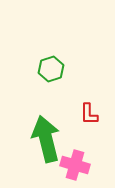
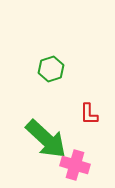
green arrow: rotated 147 degrees clockwise
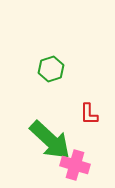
green arrow: moved 4 px right, 1 px down
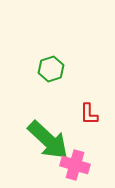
green arrow: moved 2 px left
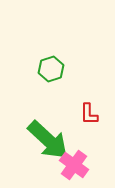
pink cross: moved 1 px left; rotated 20 degrees clockwise
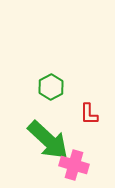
green hexagon: moved 18 px down; rotated 10 degrees counterclockwise
pink cross: rotated 20 degrees counterclockwise
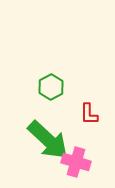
pink cross: moved 2 px right, 3 px up
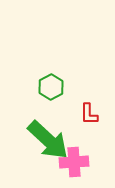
pink cross: moved 2 px left; rotated 20 degrees counterclockwise
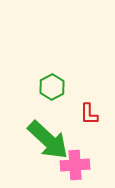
green hexagon: moved 1 px right
pink cross: moved 1 px right, 3 px down
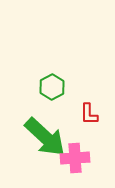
green arrow: moved 3 px left, 3 px up
pink cross: moved 7 px up
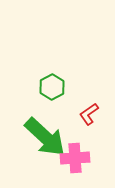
red L-shape: rotated 55 degrees clockwise
